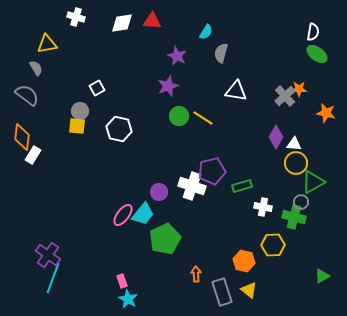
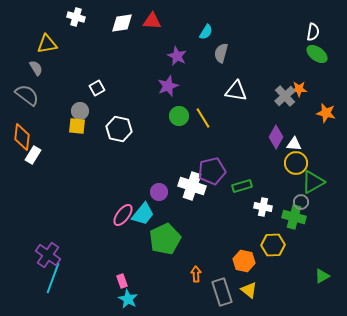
yellow line at (203, 118): rotated 25 degrees clockwise
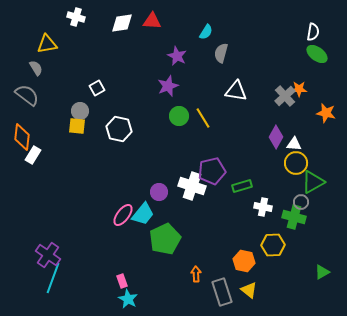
green triangle at (322, 276): moved 4 px up
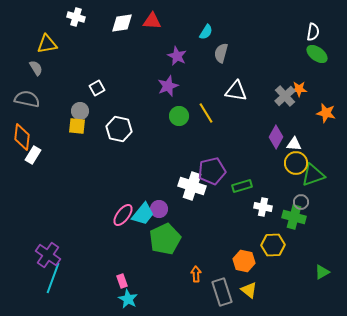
gray semicircle at (27, 95): moved 4 px down; rotated 25 degrees counterclockwise
yellow line at (203, 118): moved 3 px right, 5 px up
green triangle at (313, 182): moved 7 px up; rotated 10 degrees clockwise
purple circle at (159, 192): moved 17 px down
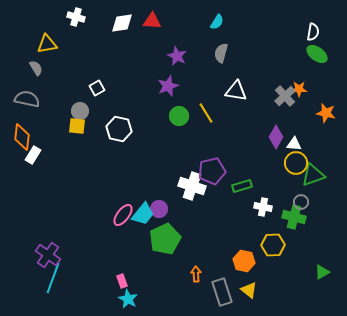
cyan semicircle at (206, 32): moved 11 px right, 10 px up
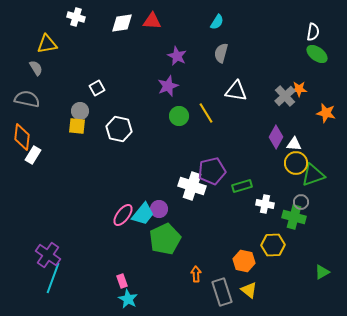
white cross at (263, 207): moved 2 px right, 3 px up
